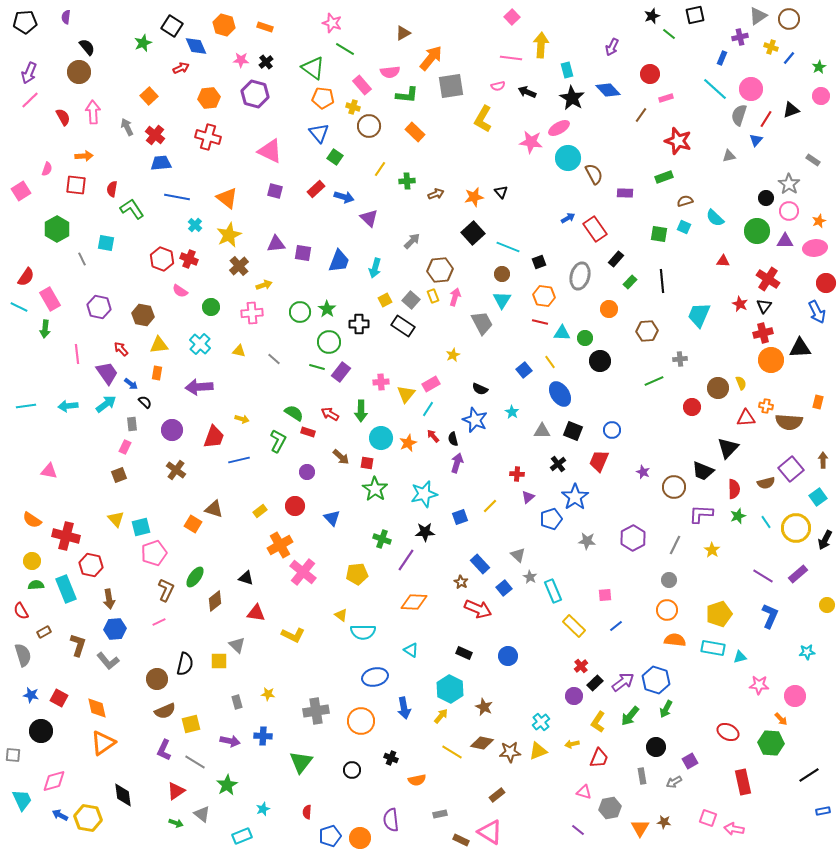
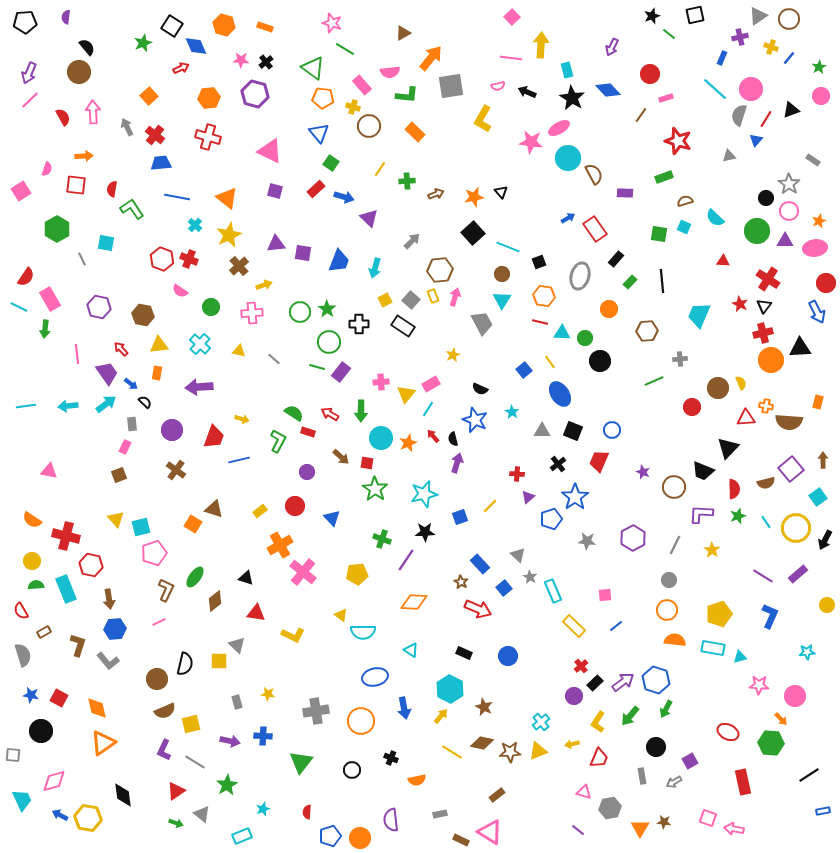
green square at (335, 157): moved 4 px left, 6 px down
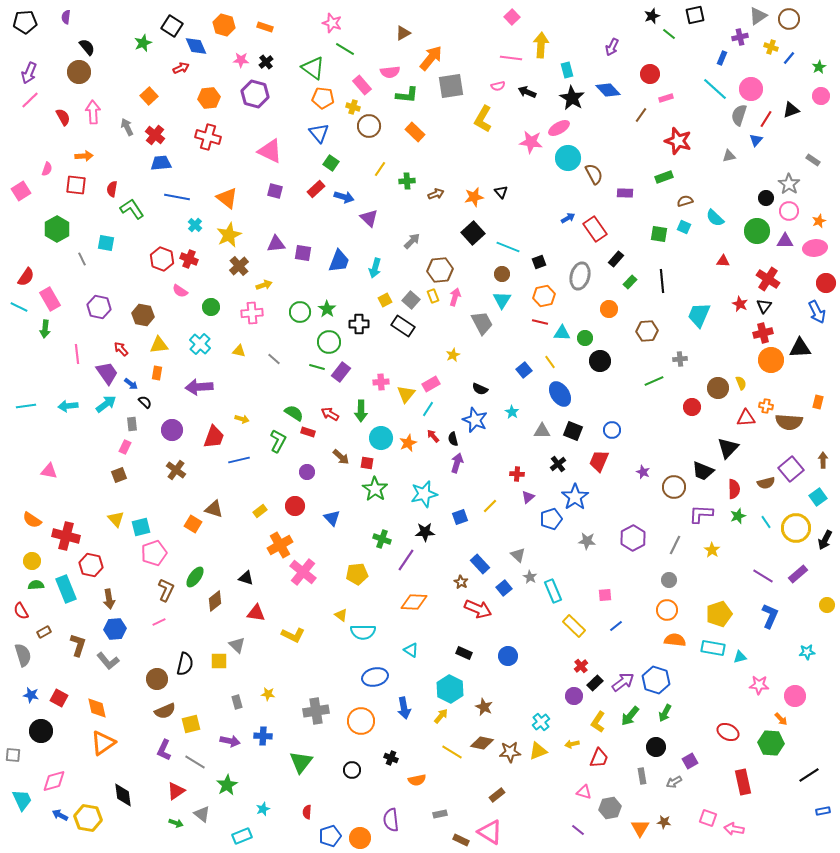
orange hexagon at (544, 296): rotated 20 degrees counterclockwise
green arrow at (666, 709): moved 1 px left, 4 px down
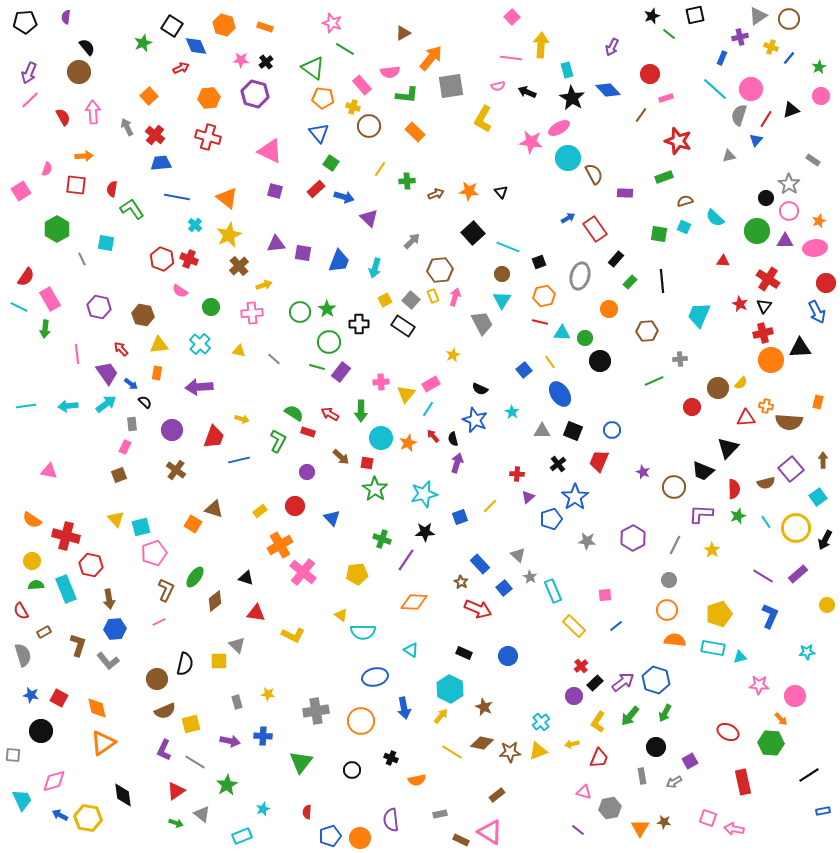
orange star at (474, 197): moved 5 px left, 6 px up; rotated 18 degrees clockwise
yellow semicircle at (741, 383): rotated 64 degrees clockwise
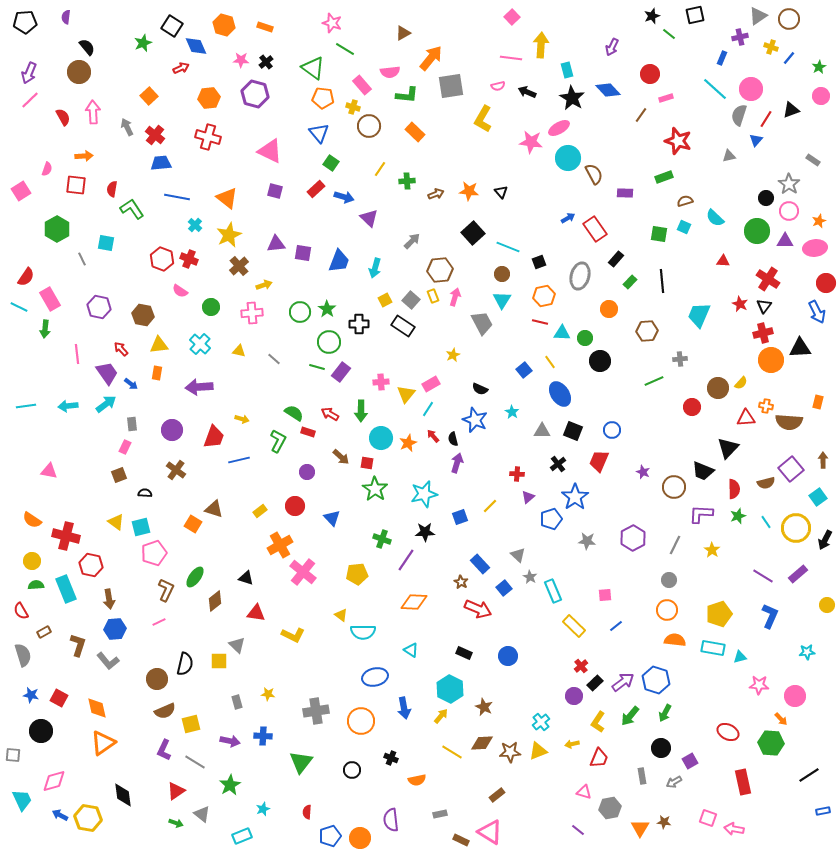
black semicircle at (145, 402): moved 91 px down; rotated 40 degrees counterclockwise
yellow triangle at (116, 519): moved 3 px down; rotated 12 degrees counterclockwise
brown diamond at (482, 743): rotated 15 degrees counterclockwise
black circle at (656, 747): moved 5 px right, 1 px down
green star at (227, 785): moved 3 px right
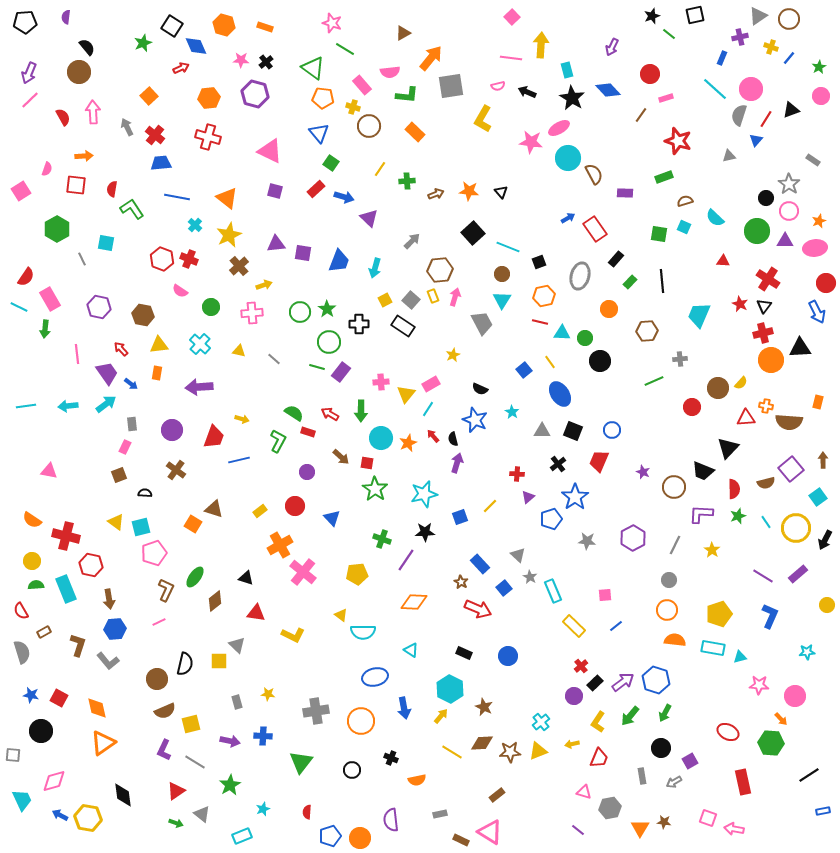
gray semicircle at (23, 655): moved 1 px left, 3 px up
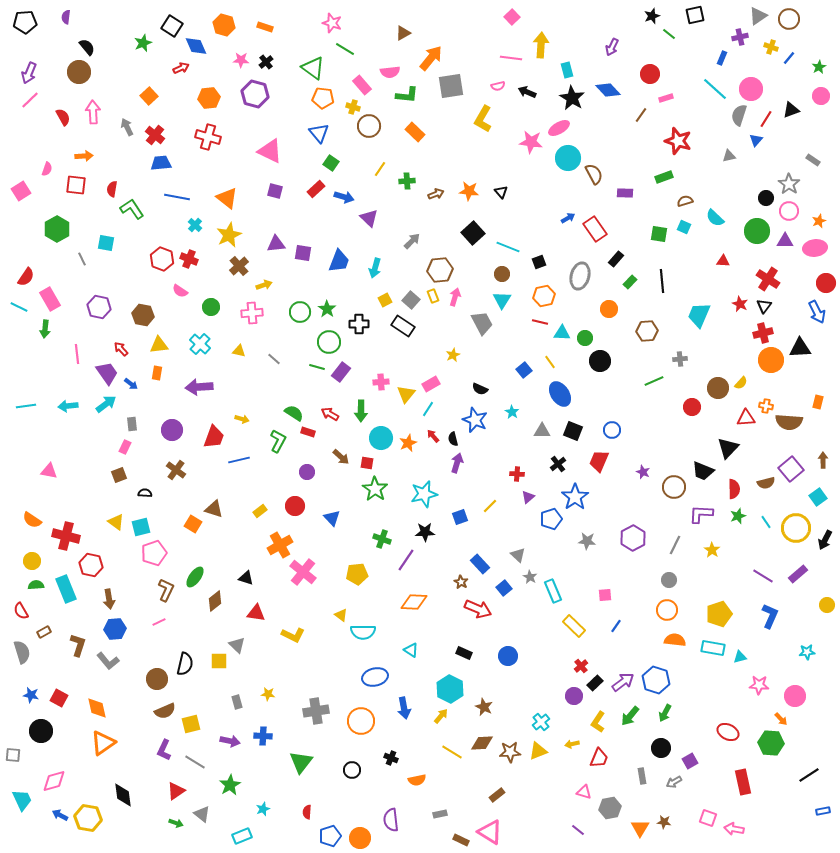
blue line at (616, 626): rotated 16 degrees counterclockwise
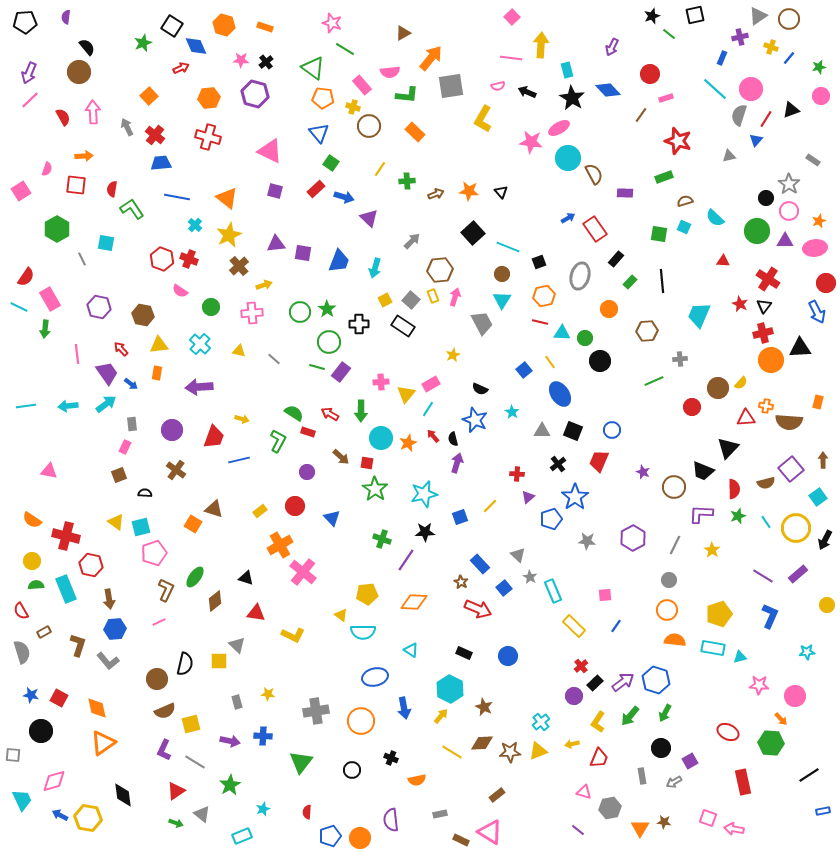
green star at (819, 67): rotated 16 degrees clockwise
yellow pentagon at (357, 574): moved 10 px right, 20 px down
